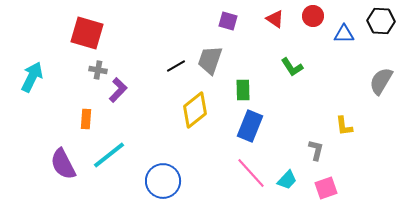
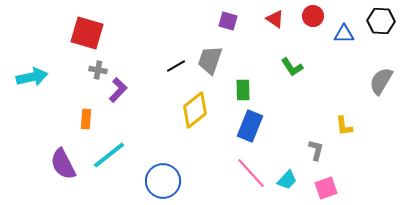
cyan arrow: rotated 52 degrees clockwise
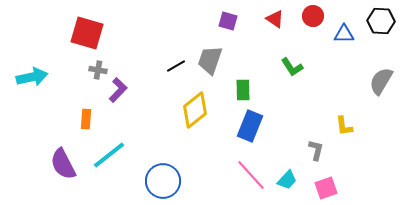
pink line: moved 2 px down
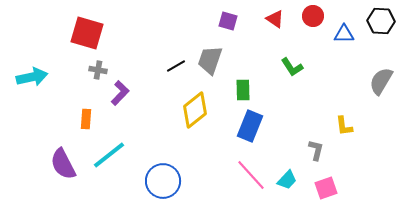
purple L-shape: moved 2 px right, 3 px down
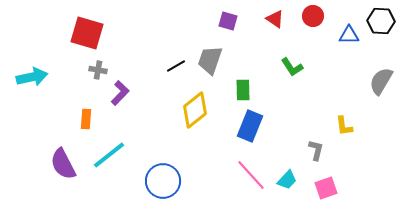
blue triangle: moved 5 px right, 1 px down
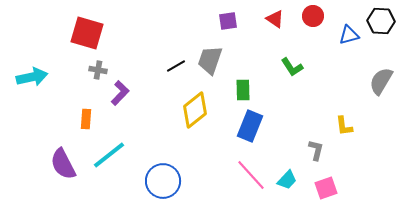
purple square: rotated 24 degrees counterclockwise
blue triangle: rotated 15 degrees counterclockwise
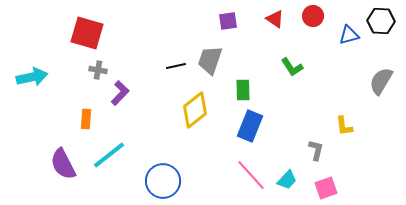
black line: rotated 18 degrees clockwise
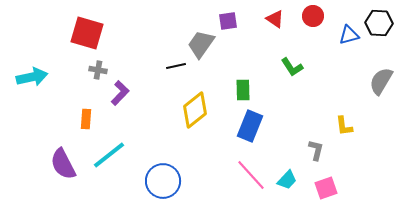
black hexagon: moved 2 px left, 2 px down
gray trapezoid: moved 9 px left, 16 px up; rotated 16 degrees clockwise
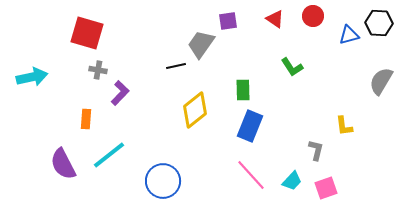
cyan trapezoid: moved 5 px right, 1 px down
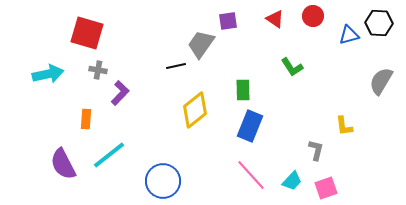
cyan arrow: moved 16 px right, 3 px up
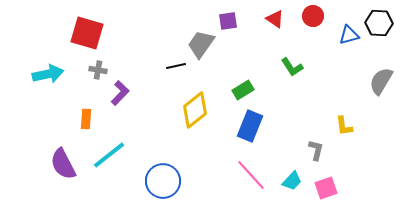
green rectangle: rotated 60 degrees clockwise
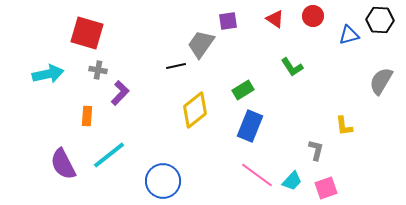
black hexagon: moved 1 px right, 3 px up
orange rectangle: moved 1 px right, 3 px up
pink line: moved 6 px right; rotated 12 degrees counterclockwise
